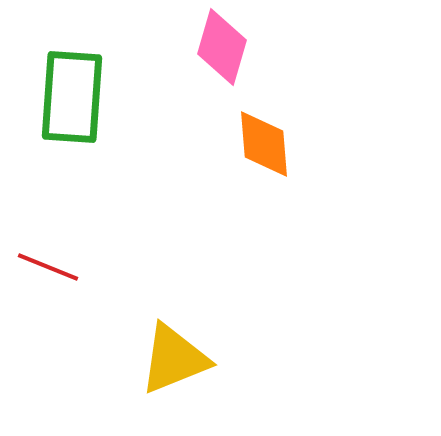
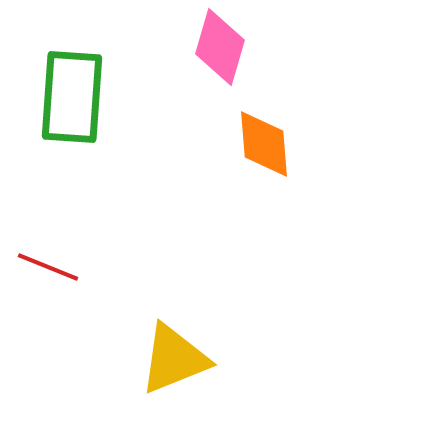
pink diamond: moved 2 px left
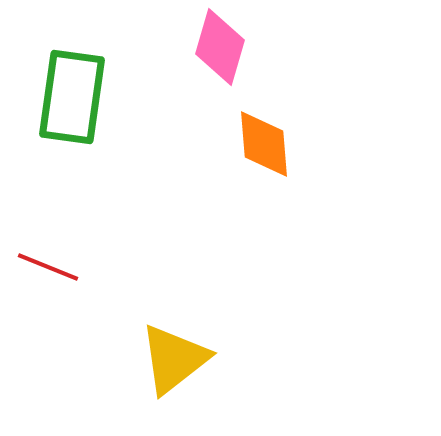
green rectangle: rotated 4 degrees clockwise
yellow triangle: rotated 16 degrees counterclockwise
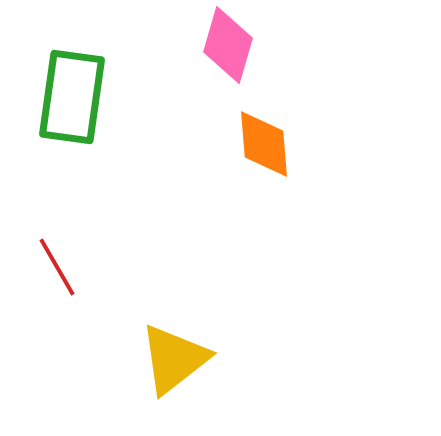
pink diamond: moved 8 px right, 2 px up
red line: moved 9 px right; rotated 38 degrees clockwise
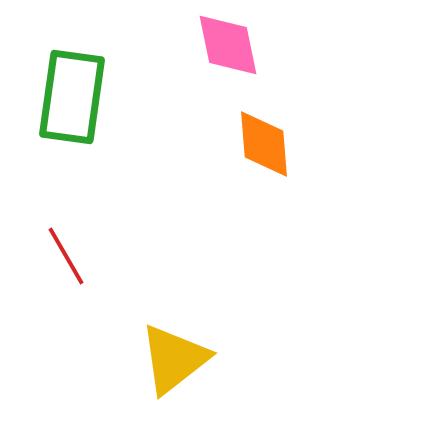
pink diamond: rotated 28 degrees counterclockwise
red line: moved 9 px right, 11 px up
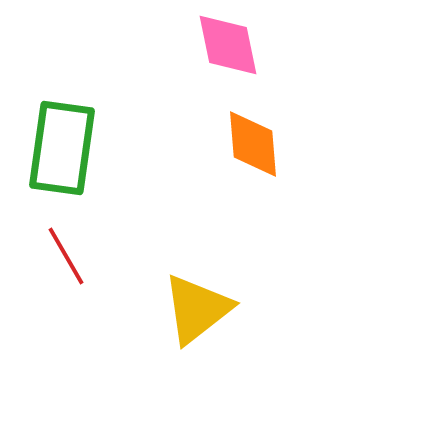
green rectangle: moved 10 px left, 51 px down
orange diamond: moved 11 px left
yellow triangle: moved 23 px right, 50 px up
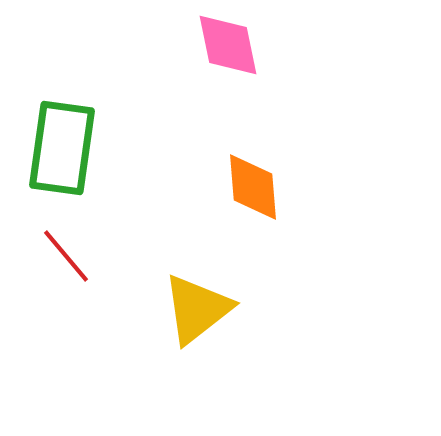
orange diamond: moved 43 px down
red line: rotated 10 degrees counterclockwise
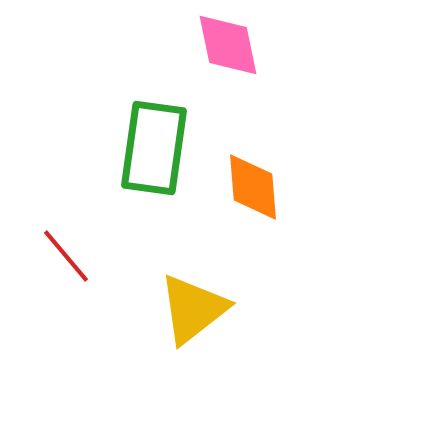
green rectangle: moved 92 px right
yellow triangle: moved 4 px left
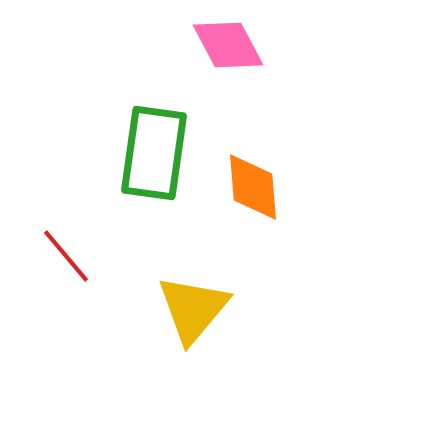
pink diamond: rotated 16 degrees counterclockwise
green rectangle: moved 5 px down
yellow triangle: rotated 12 degrees counterclockwise
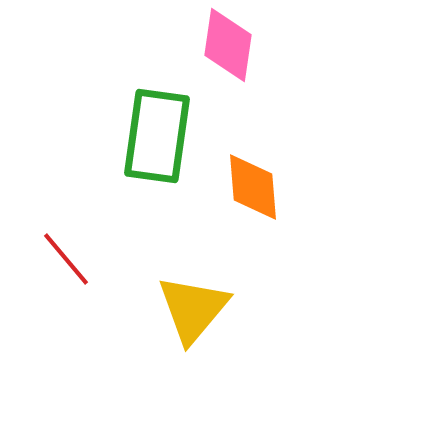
pink diamond: rotated 36 degrees clockwise
green rectangle: moved 3 px right, 17 px up
red line: moved 3 px down
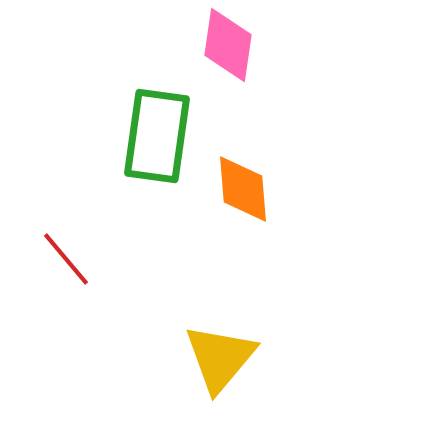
orange diamond: moved 10 px left, 2 px down
yellow triangle: moved 27 px right, 49 px down
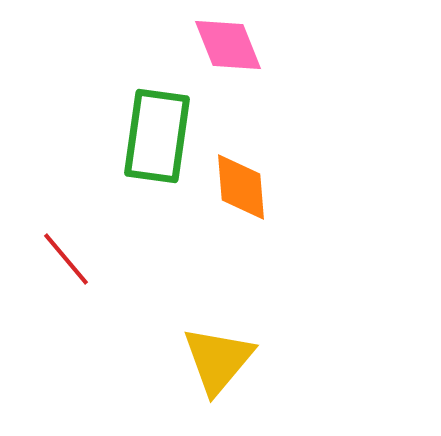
pink diamond: rotated 30 degrees counterclockwise
orange diamond: moved 2 px left, 2 px up
yellow triangle: moved 2 px left, 2 px down
